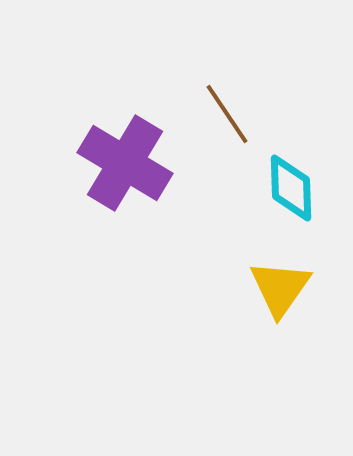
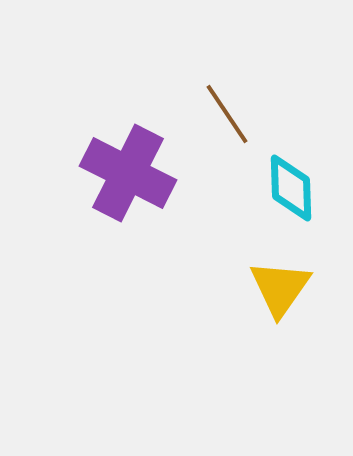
purple cross: moved 3 px right, 10 px down; rotated 4 degrees counterclockwise
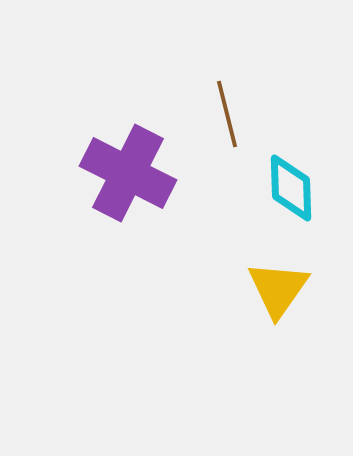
brown line: rotated 20 degrees clockwise
yellow triangle: moved 2 px left, 1 px down
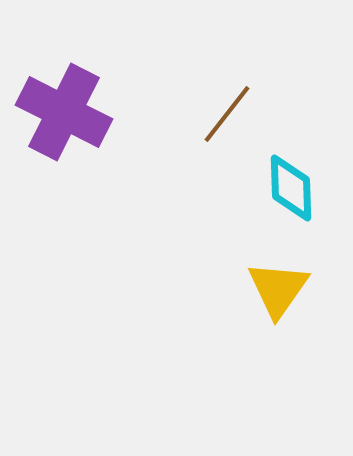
brown line: rotated 52 degrees clockwise
purple cross: moved 64 px left, 61 px up
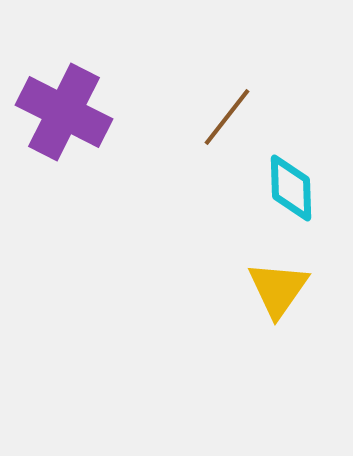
brown line: moved 3 px down
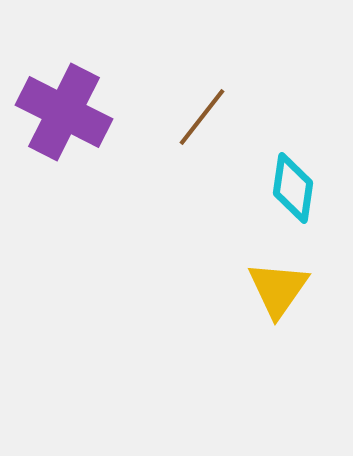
brown line: moved 25 px left
cyan diamond: moved 2 px right; rotated 10 degrees clockwise
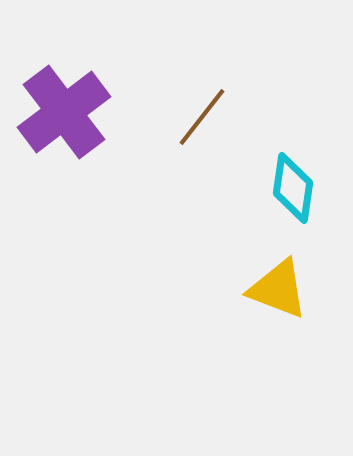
purple cross: rotated 26 degrees clockwise
yellow triangle: rotated 44 degrees counterclockwise
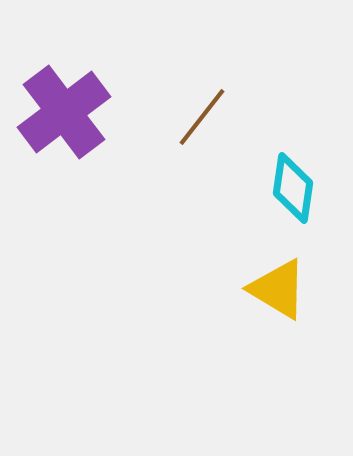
yellow triangle: rotated 10 degrees clockwise
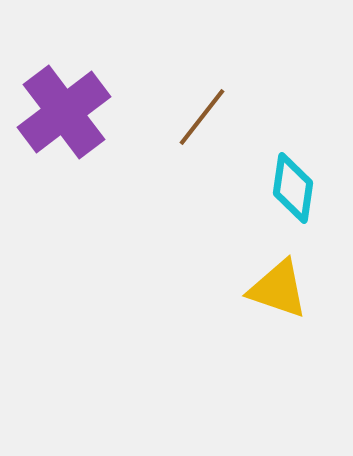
yellow triangle: rotated 12 degrees counterclockwise
